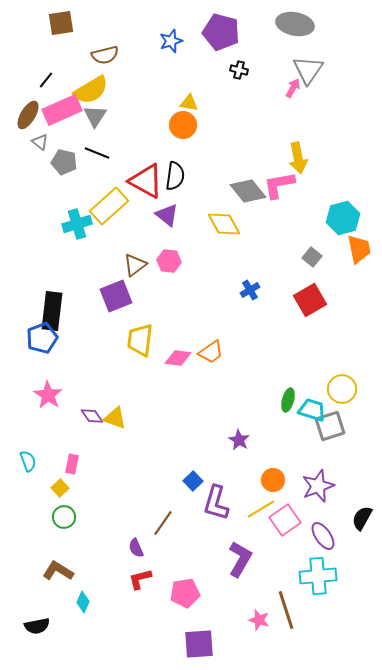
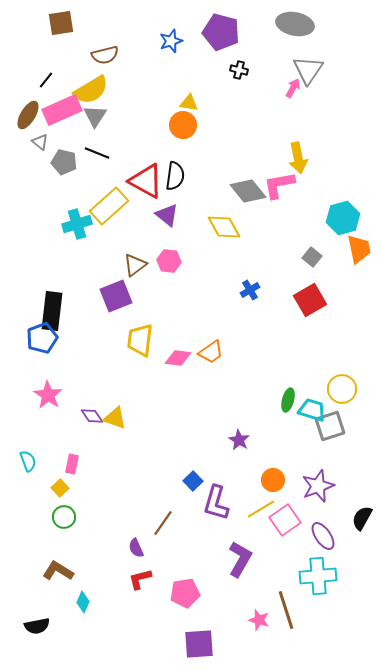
yellow diamond at (224, 224): moved 3 px down
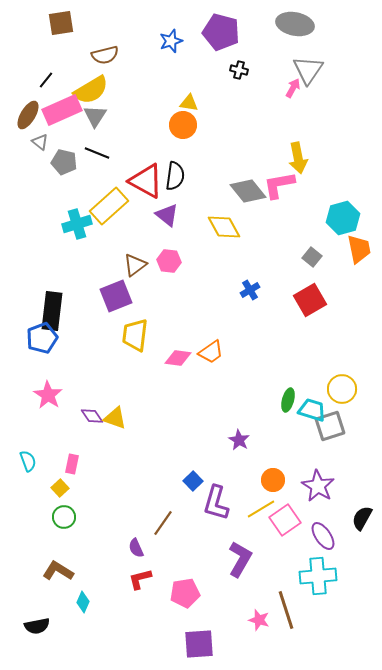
yellow trapezoid at (140, 340): moved 5 px left, 5 px up
purple star at (318, 486): rotated 20 degrees counterclockwise
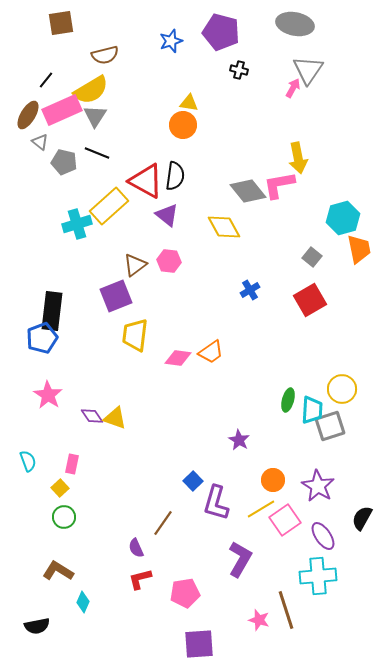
cyan trapezoid at (312, 410): rotated 76 degrees clockwise
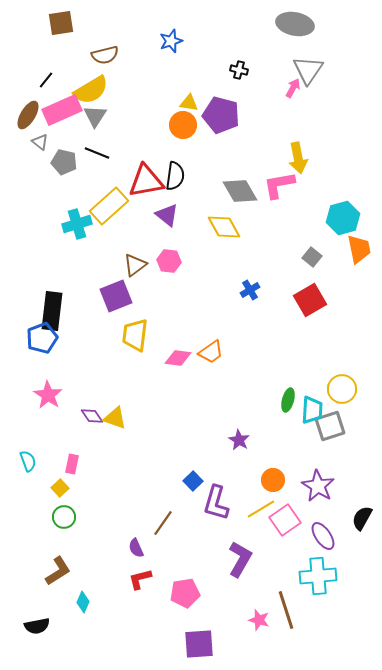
purple pentagon at (221, 32): moved 83 px down
red triangle at (146, 181): rotated 39 degrees counterclockwise
gray diamond at (248, 191): moved 8 px left; rotated 9 degrees clockwise
brown L-shape at (58, 571): rotated 116 degrees clockwise
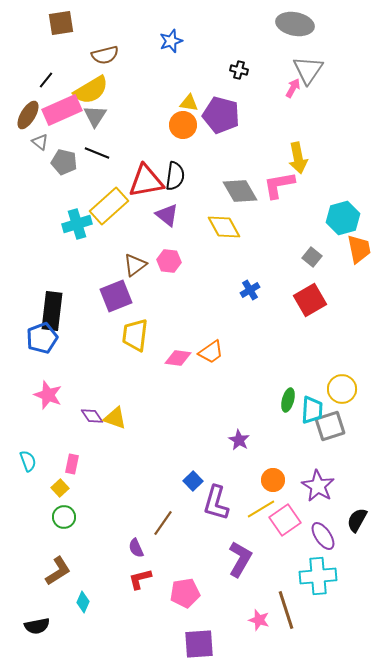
pink star at (48, 395): rotated 12 degrees counterclockwise
black semicircle at (362, 518): moved 5 px left, 2 px down
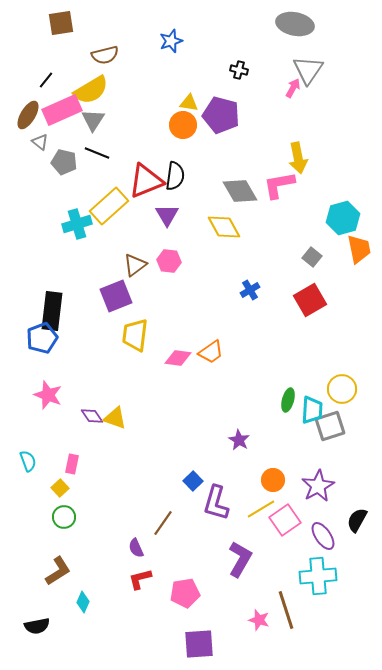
gray triangle at (95, 116): moved 2 px left, 4 px down
red triangle at (146, 181): rotated 12 degrees counterclockwise
purple triangle at (167, 215): rotated 20 degrees clockwise
purple star at (318, 486): rotated 12 degrees clockwise
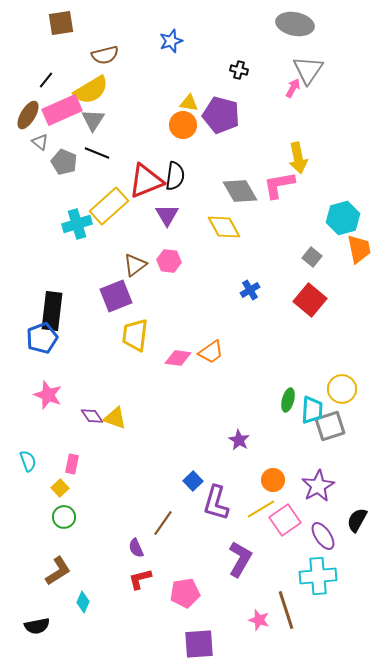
gray pentagon at (64, 162): rotated 10 degrees clockwise
red square at (310, 300): rotated 20 degrees counterclockwise
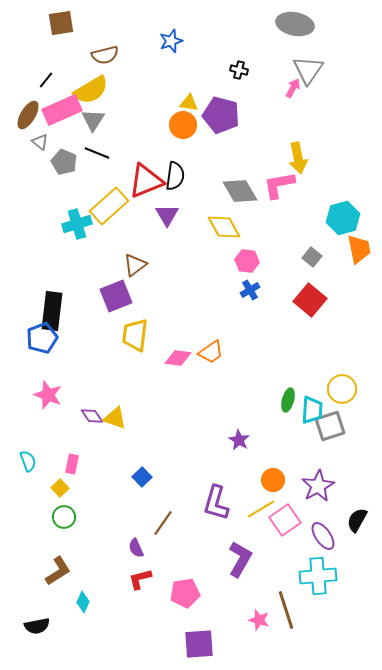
pink hexagon at (169, 261): moved 78 px right
blue square at (193, 481): moved 51 px left, 4 px up
